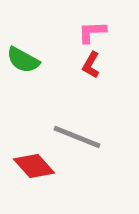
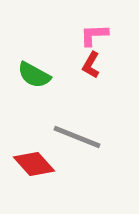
pink L-shape: moved 2 px right, 3 px down
green semicircle: moved 11 px right, 15 px down
red diamond: moved 2 px up
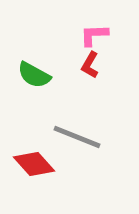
red L-shape: moved 1 px left
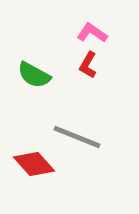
pink L-shape: moved 2 px left, 2 px up; rotated 36 degrees clockwise
red L-shape: moved 2 px left
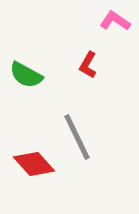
pink L-shape: moved 23 px right, 12 px up
green semicircle: moved 8 px left
gray line: rotated 42 degrees clockwise
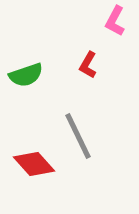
pink L-shape: rotated 96 degrees counterclockwise
green semicircle: rotated 48 degrees counterclockwise
gray line: moved 1 px right, 1 px up
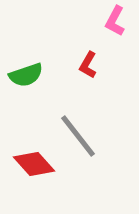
gray line: rotated 12 degrees counterclockwise
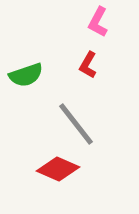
pink L-shape: moved 17 px left, 1 px down
gray line: moved 2 px left, 12 px up
red diamond: moved 24 px right, 5 px down; rotated 24 degrees counterclockwise
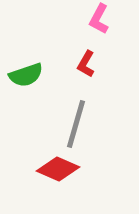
pink L-shape: moved 1 px right, 3 px up
red L-shape: moved 2 px left, 1 px up
gray line: rotated 54 degrees clockwise
